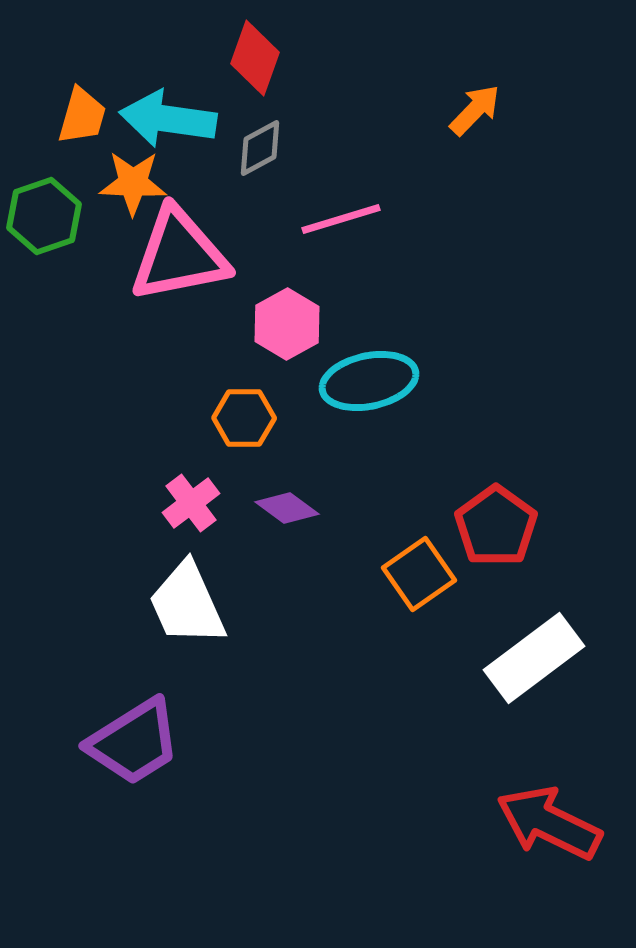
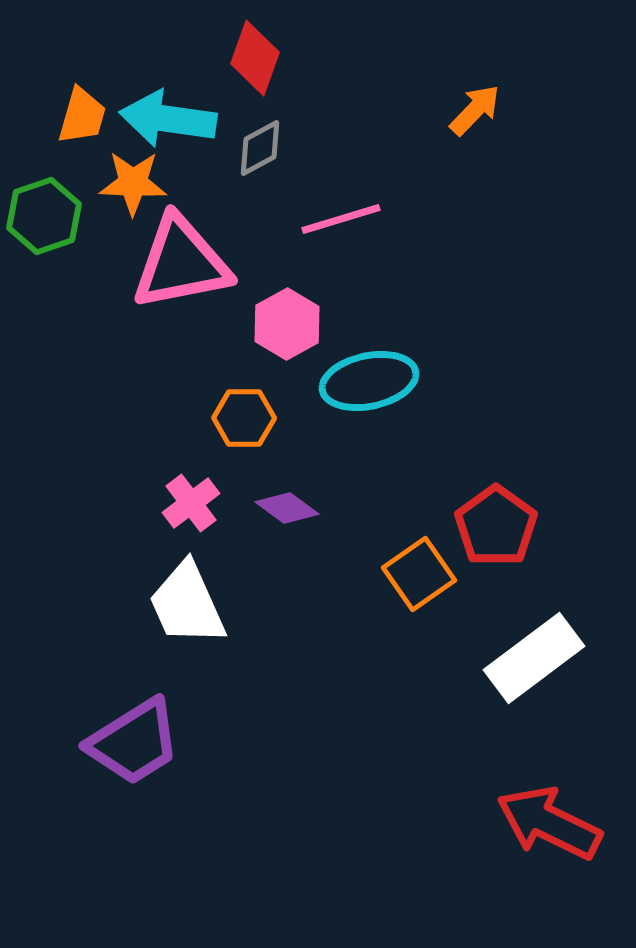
pink triangle: moved 2 px right, 8 px down
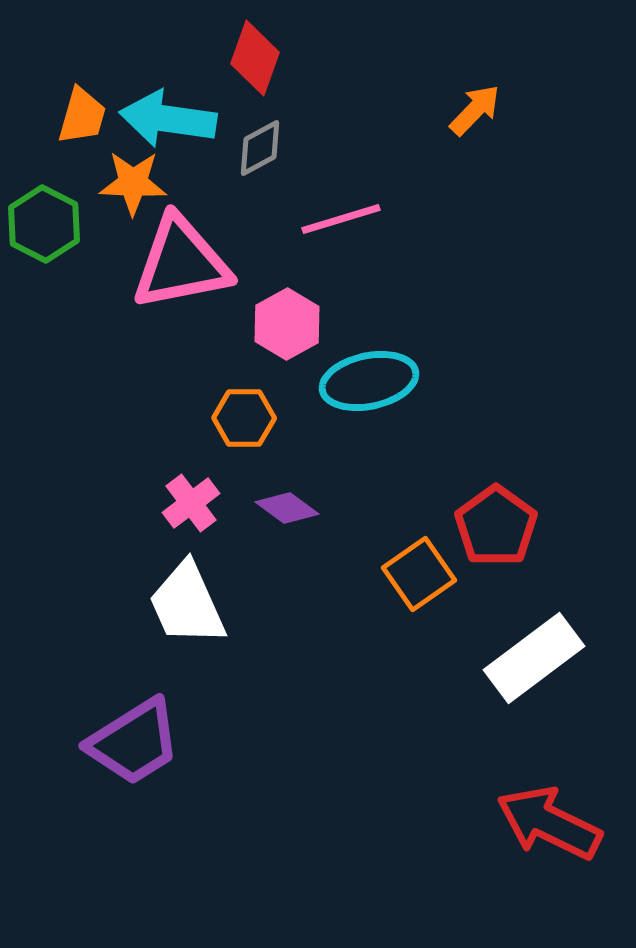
green hexagon: moved 8 px down; rotated 14 degrees counterclockwise
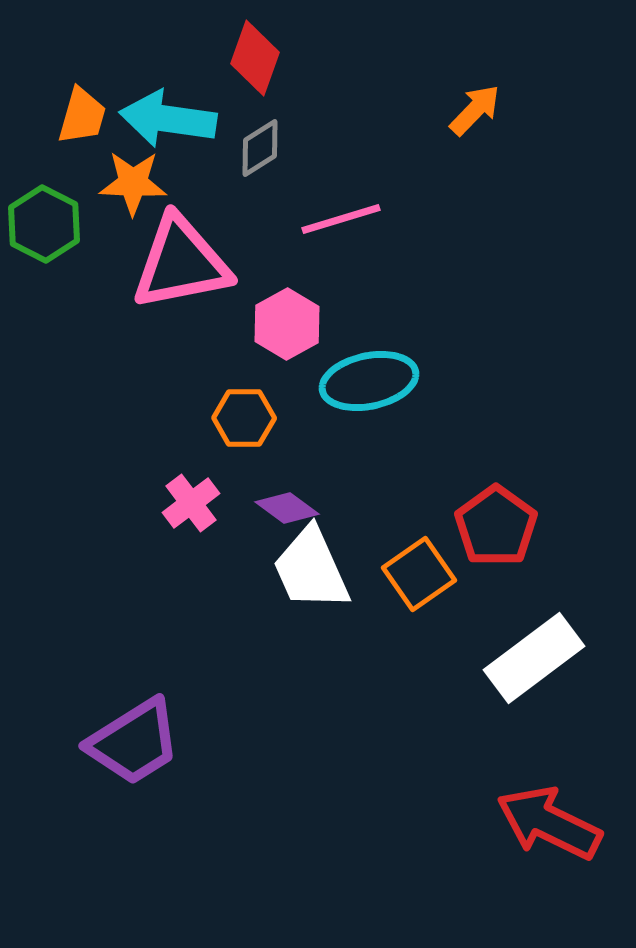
gray diamond: rotated 4 degrees counterclockwise
white trapezoid: moved 124 px right, 35 px up
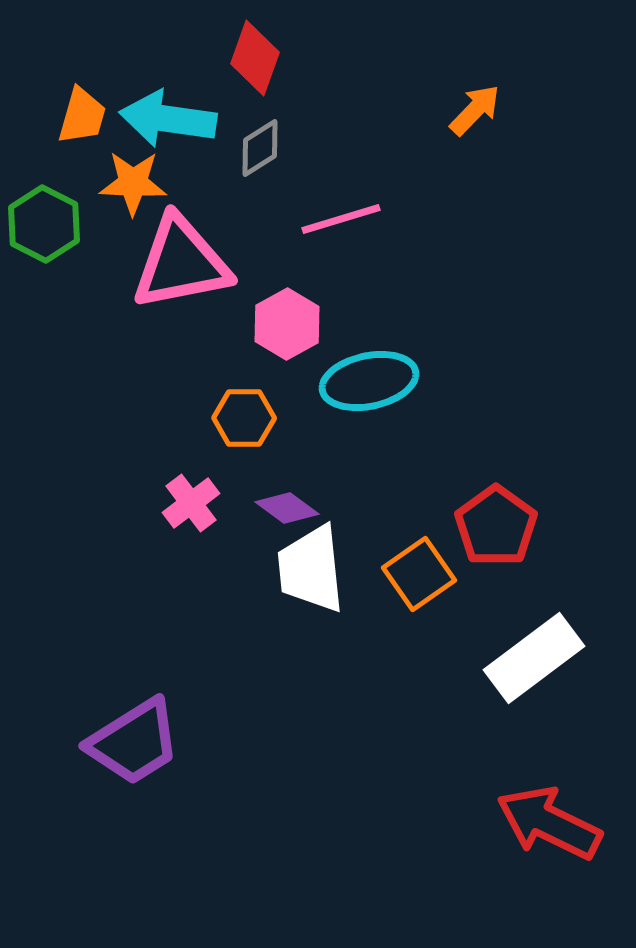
white trapezoid: rotated 18 degrees clockwise
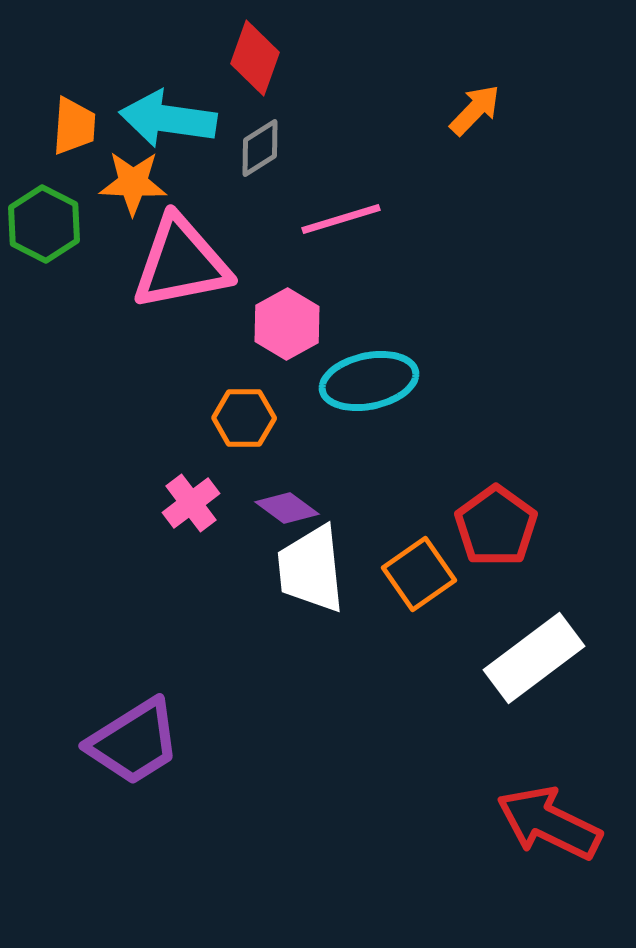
orange trapezoid: moved 8 px left, 10 px down; rotated 12 degrees counterclockwise
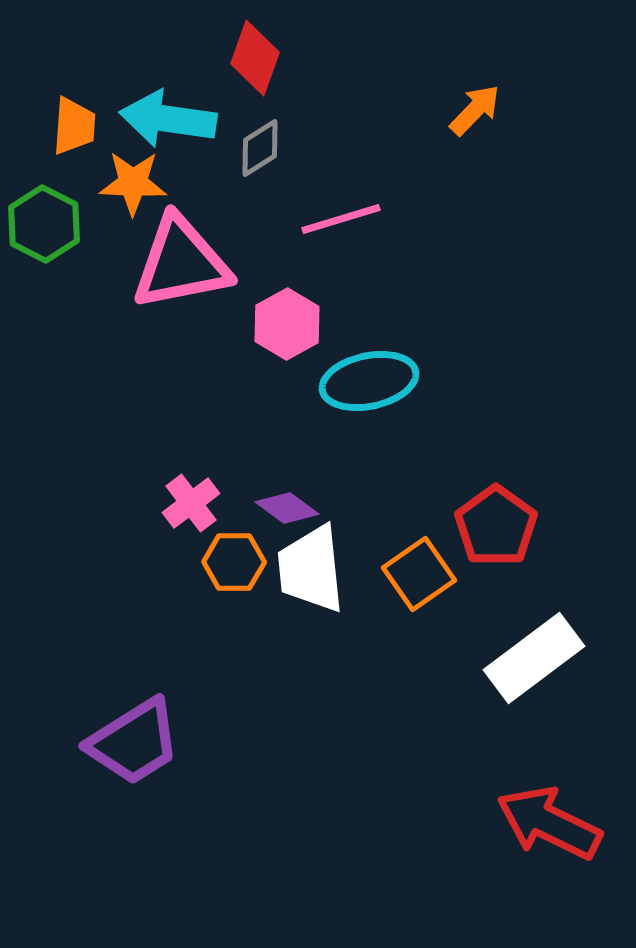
orange hexagon: moved 10 px left, 144 px down
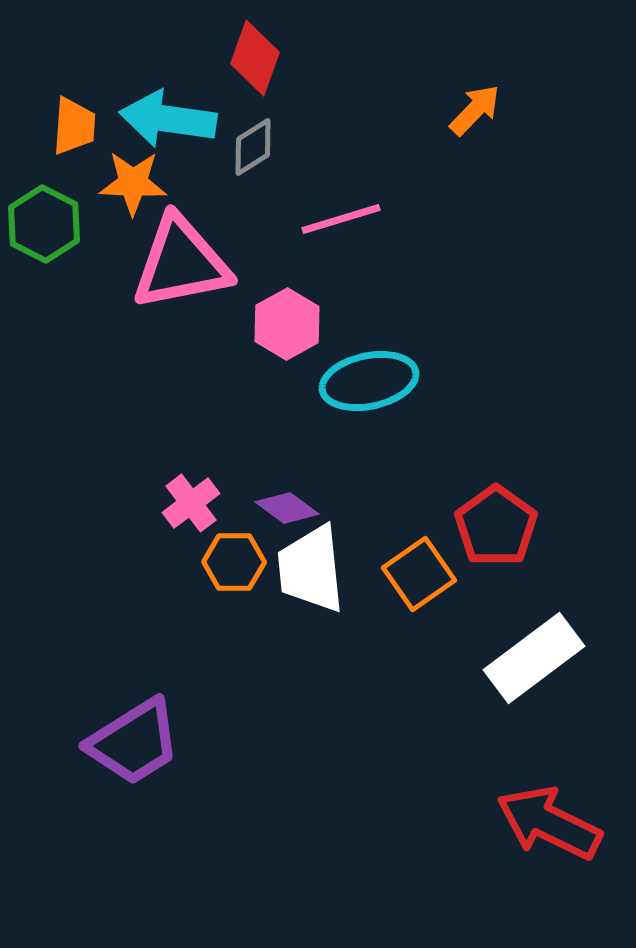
gray diamond: moved 7 px left, 1 px up
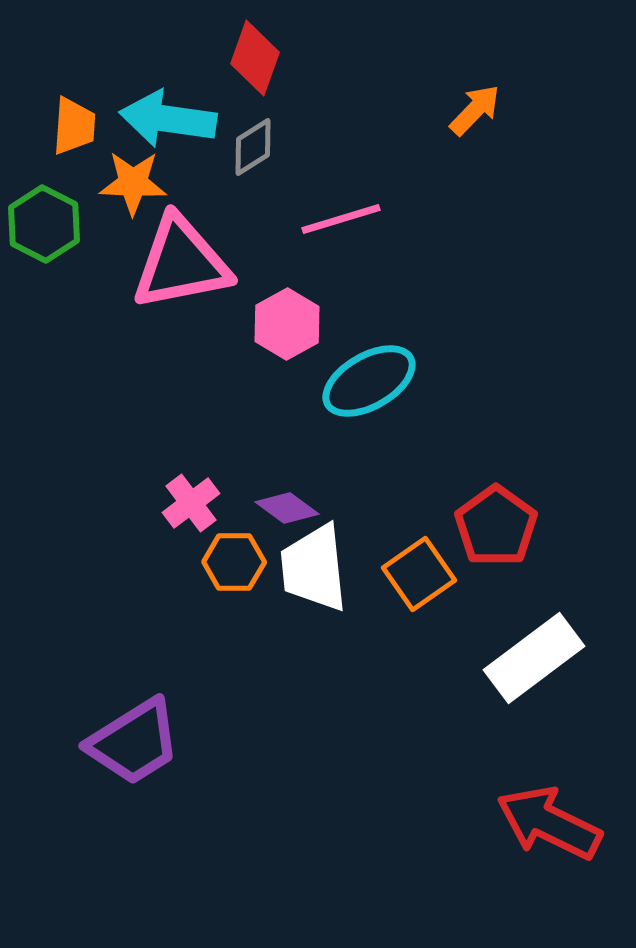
cyan ellipse: rotated 18 degrees counterclockwise
white trapezoid: moved 3 px right, 1 px up
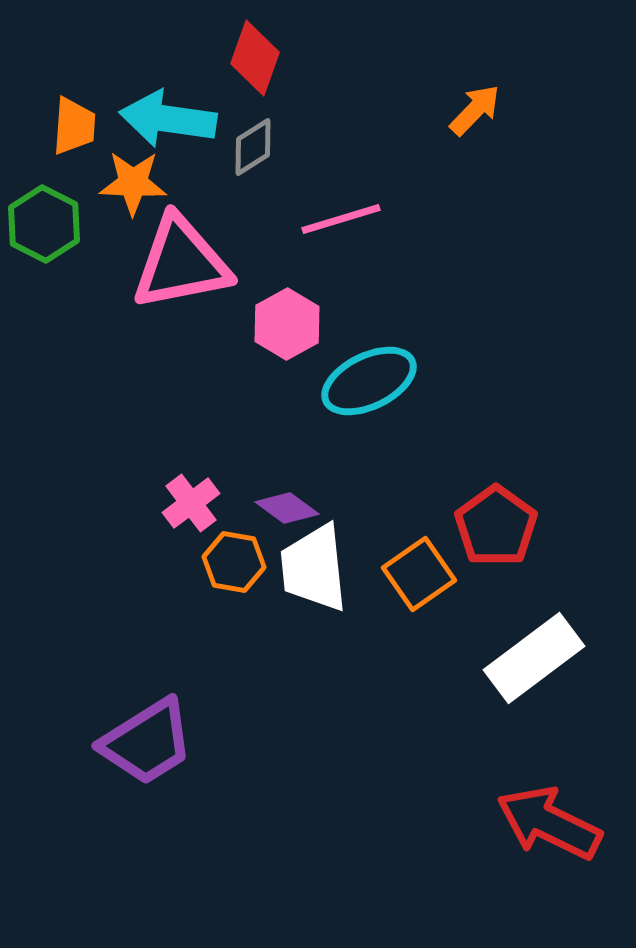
cyan ellipse: rotated 4 degrees clockwise
orange hexagon: rotated 10 degrees clockwise
purple trapezoid: moved 13 px right
